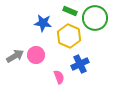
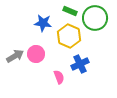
pink circle: moved 1 px up
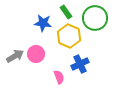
green rectangle: moved 4 px left, 1 px down; rotated 32 degrees clockwise
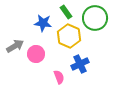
gray arrow: moved 10 px up
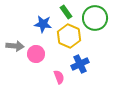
blue star: moved 1 px down
gray arrow: rotated 36 degrees clockwise
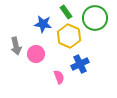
gray arrow: moved 1 px right; rotated 72 degrees clockwise
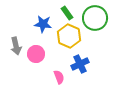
green rectangle: moved 1 px right, 1 px down
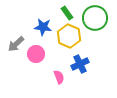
blue star: moved 3 px down
gray arrow: moved 2 px up; rotated 60 degrees clockwise
